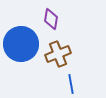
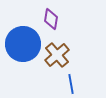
blue circle: moved 2 px right
brown cross: moved 1 px left, 1 px down; rotated 20 degrees counterclockwise
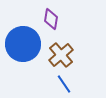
brown cross: moved 4 px right
blue line: moved 7 px left; rotated 24 degrees counterclockwise
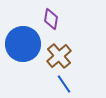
brown cross: moved 2 px left, 1 px down
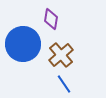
brown cross: moved 2 px right, 1 px up
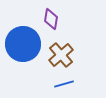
blue line: rotated 72 degrees counterclockwise
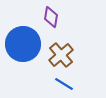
purple diamond: moved 2 px up
blue line: rotated 48 degrees clockwise
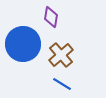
blue line: moved 2 px left
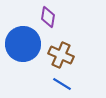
purple diamond: moved 3 px left
brown cross: rotated 25 degrees counterclockwise
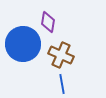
purple diamond: moved 5 px down
blue line: rotated 48 degrees clockwise
